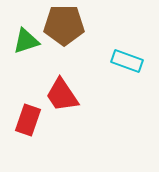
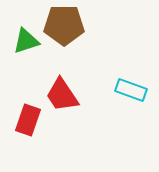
cyan rectangle: moved 4 px right, 29 px down
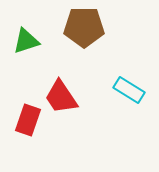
brown pentagon: moved 20 px right, 2 px down
cyan rectangle: moved 2 px left; rotated 12 degrees clockwise
red trapezoid: moved 1 px left, 2 px down
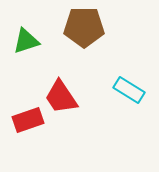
red rectangle: rotated 52 degrees clockwise
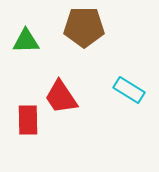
green triangle: rotated 16 degrees clockwise
red rectangle: rotated 72 degrees counterclockwise
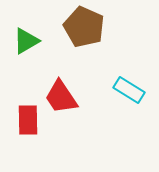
brown pentagon: rotated 24 degrees clockwise
green triangle: rotated 28 degrees counterclockwise
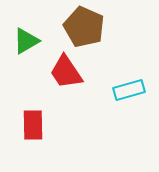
cyan rectangle: rotated 48 degrees counterclockwise
red trapezoid: moved 5 px right, 25 px up
red rectangle: moved 5 px right, 5 px down
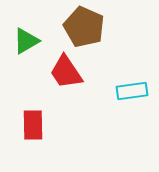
cyan rectangle: moved 3 px right, 1 px down; rotated 8 degrees clockwise
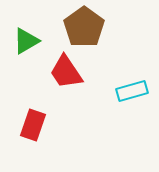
brown pentagon: rotated 12 degrees clockwise
cyan rectangle: rotated 8 degrees counterclockwise
red rectangle: rotated 20 degrees clockwise
